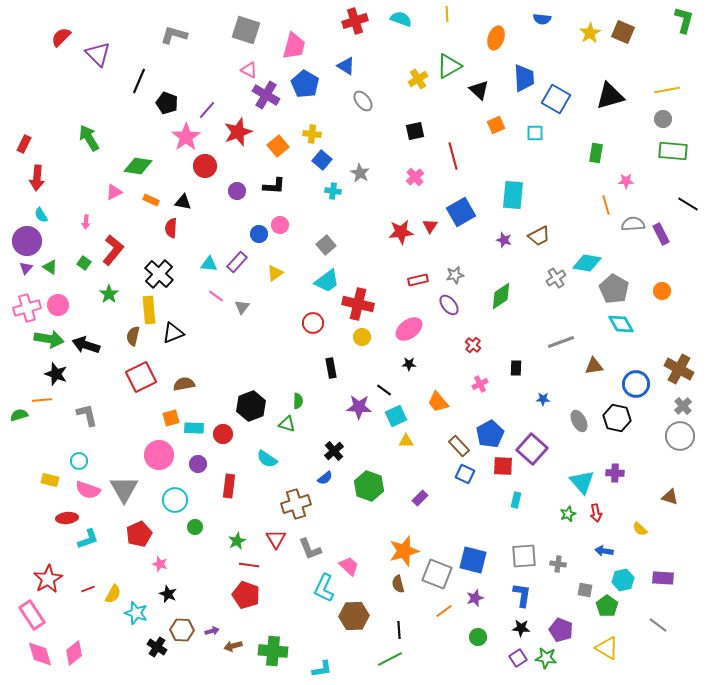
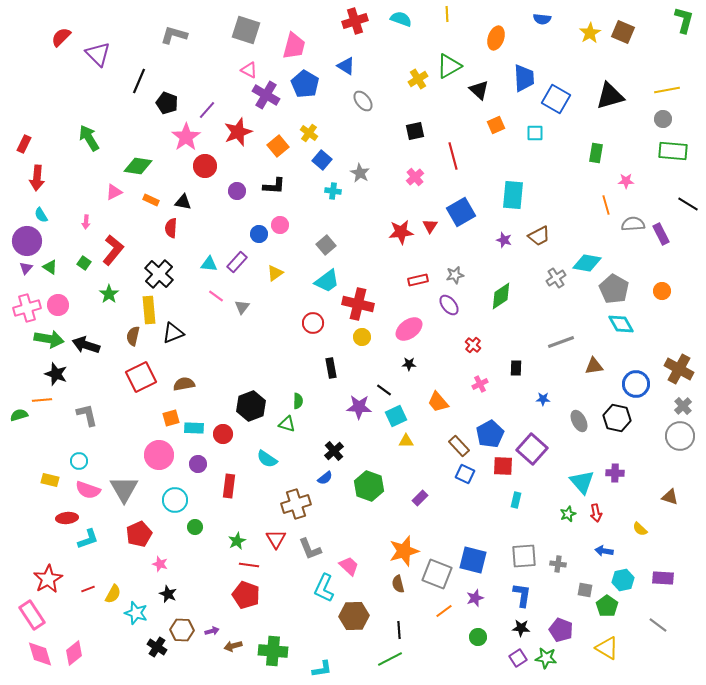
yellow cross at (312, 134): moved 3 px left, 1 px up; rotated 30 degrees clockwise
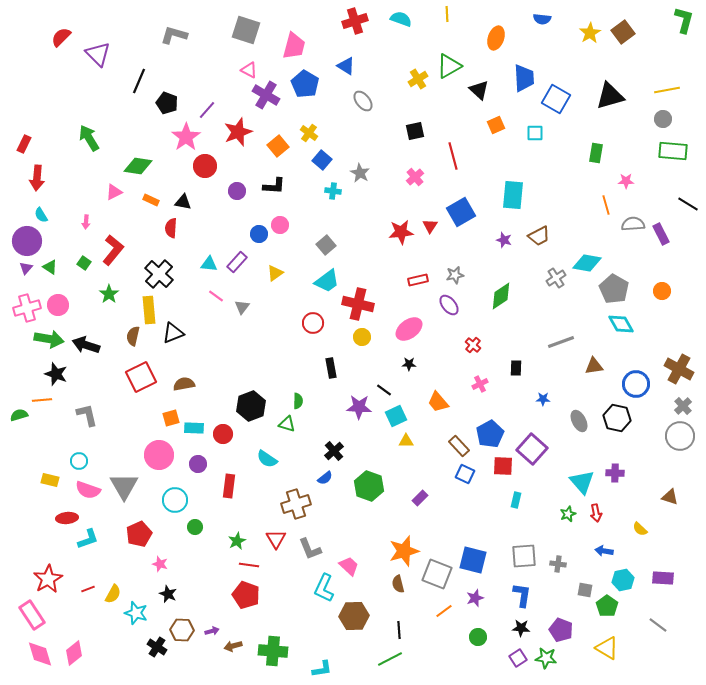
brown square at (623, 32): rotated 30 degrees clockwise
gray triangle at (124, 489): moved 3 px up
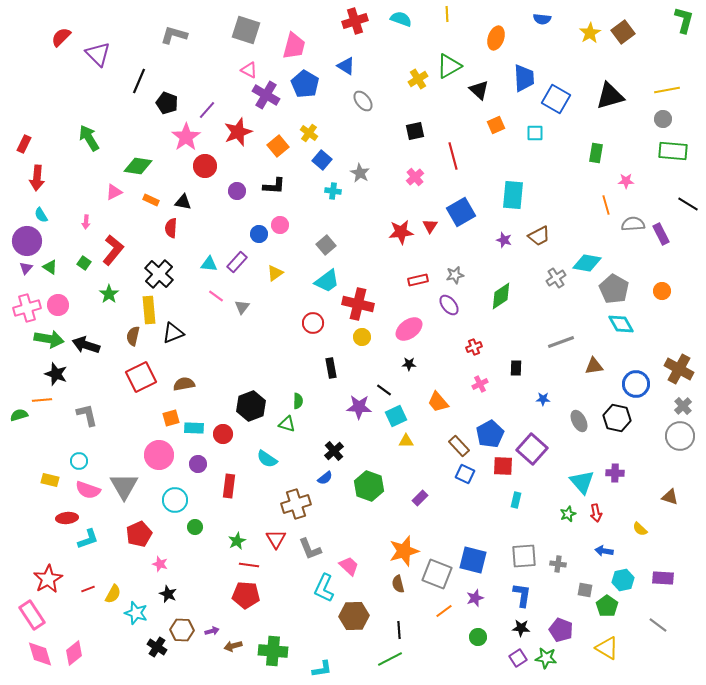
red cross at (473, 345): moved 1 px right, 2 px down; rotated 28 degrees clockwise
red pentagon at (246, 595): rotated 16 degrees counterclockwise
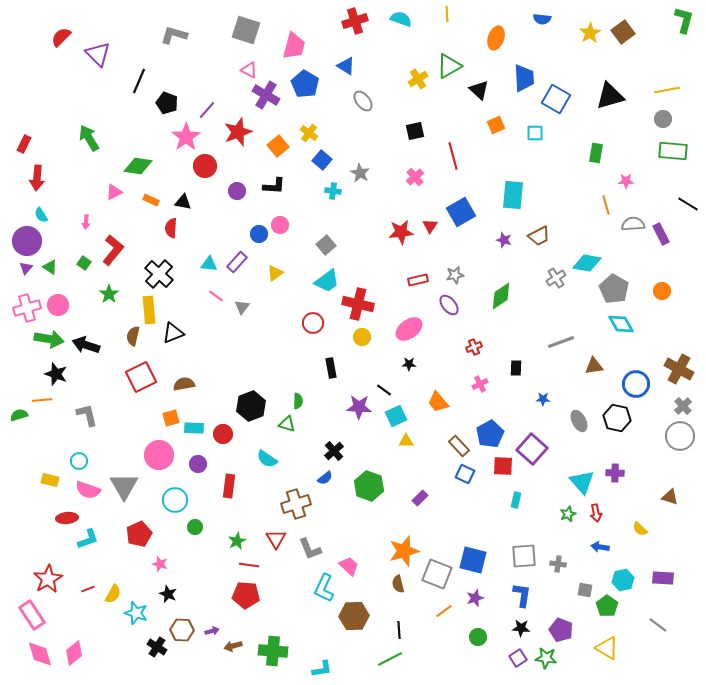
blue arrow at (604, 551): moved 4 px left, 4 px up
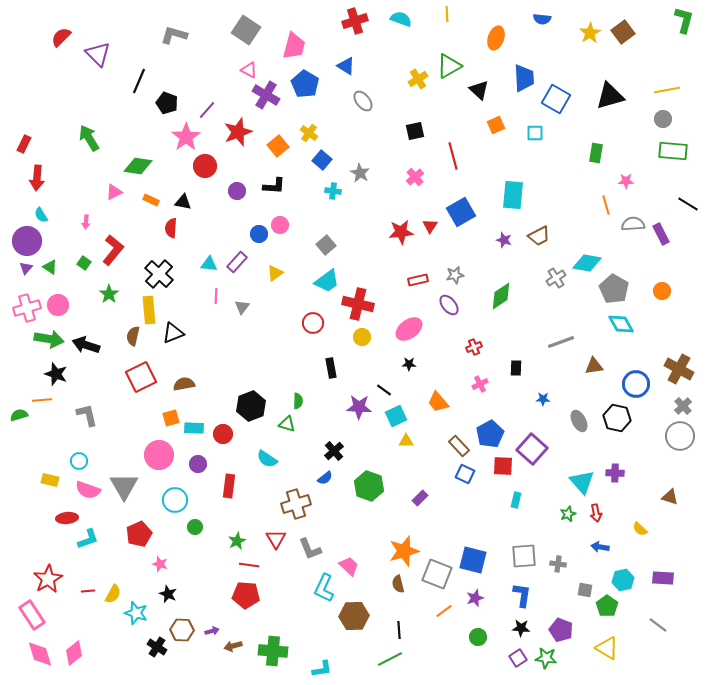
gray square at (246, 30): rotated 16 degrees clockwise
pink line at (216, 296): rotated 56 degrees clockwise
red line at (88, 589): moved 2 px down; rotated 16 degrees clockwise
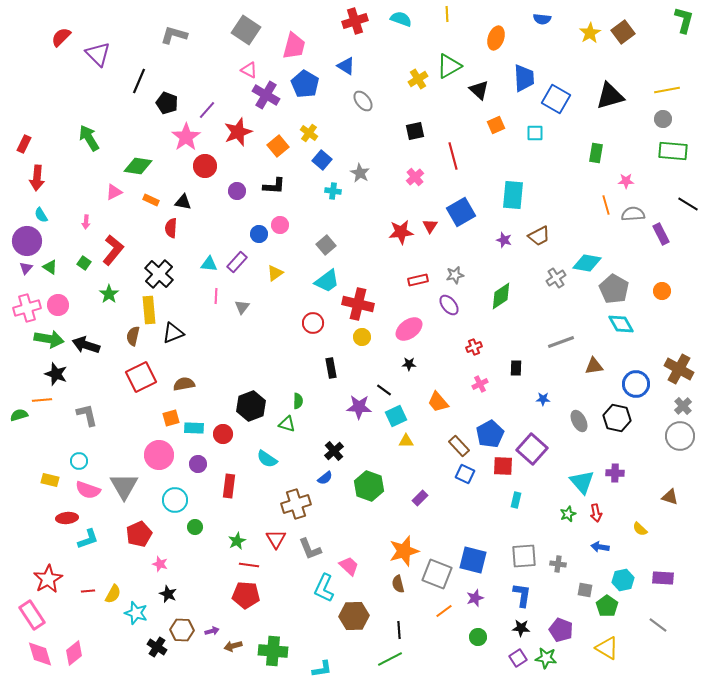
gray semicircle at (633, 224): moved 10 px up
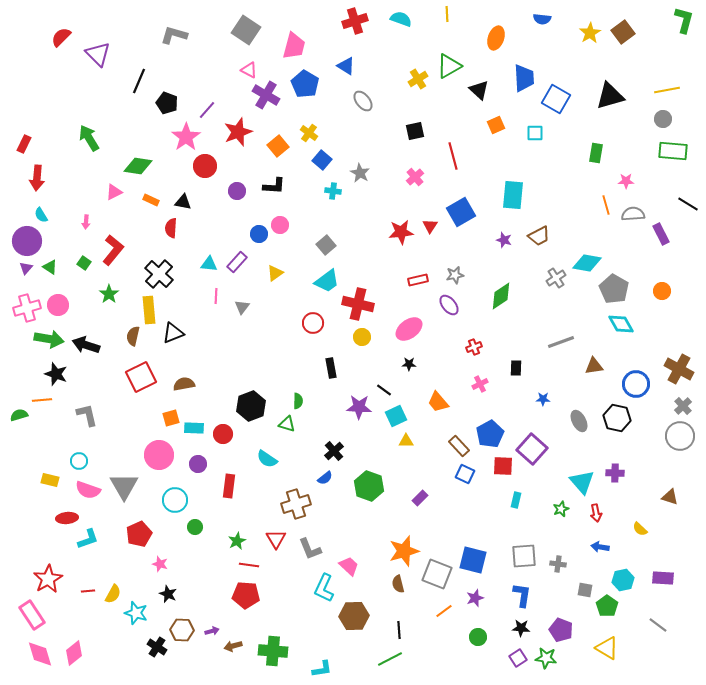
green star at (568, 514): moved 7 px left, 5 px up
